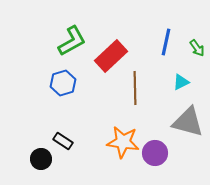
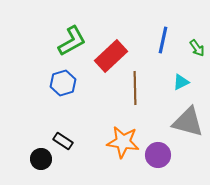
blue line: moved 3 px left, 2 px up
purple circle: moved 3 px right, 2 px down
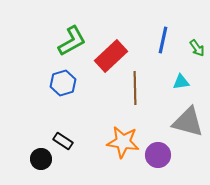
cyan triangle: rotated 18 degrees clockwise
